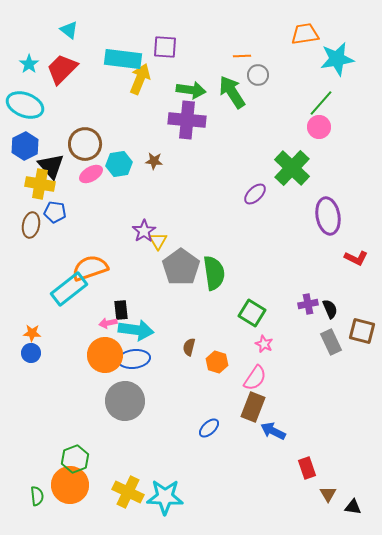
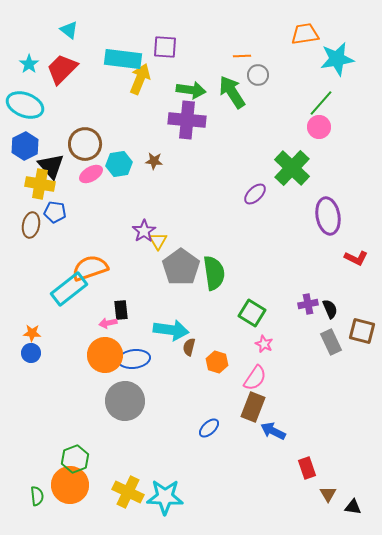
cyan arrow at (136, 330): moved 35 px right
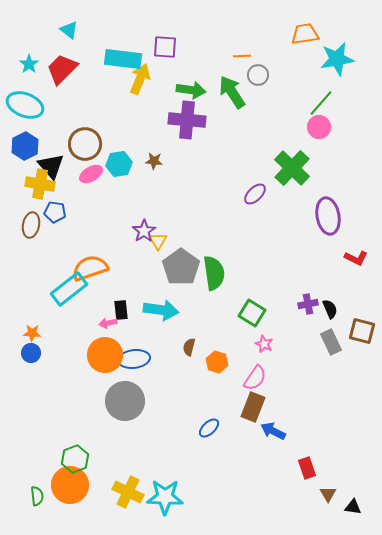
cyan arrow at (171, 330): moved 10 px left, 20 px up
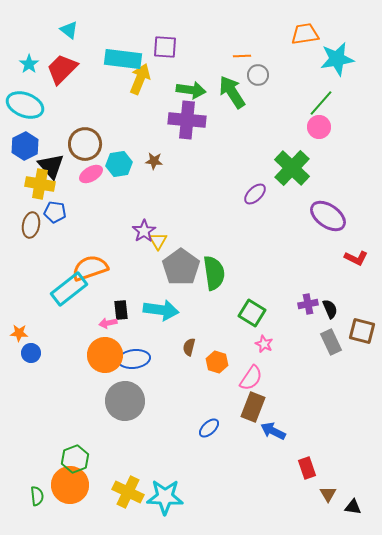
purple ellipse at (328, 216): rotated 45 degrees counterclockwise
orange star at (32, 333): moved 13 px left
pink semicircle at (255, 378): moved 4 px left
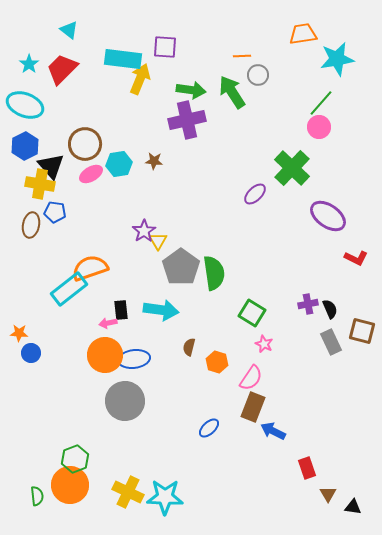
orange trapezoid at (305, 34): moved 2 px left
purple cross at (187, 120): rotated 18 degrees counterclockwise
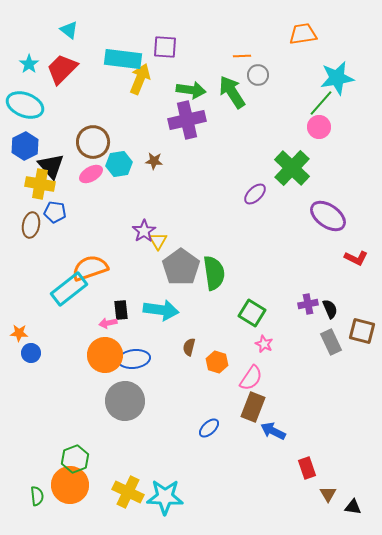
cyan star at (337, 59): moved 19 px down
brown circle at (85, 144): moved 8 px right, 2 px up
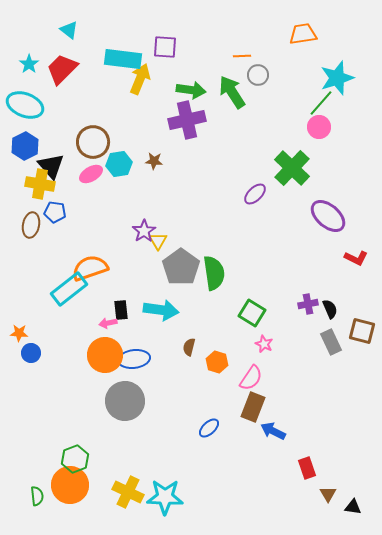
cyan star at (337, 78): rotated 8 degrees counterclockwise
purple ellipse at (328, 216): rotated 6 degrees clockwise
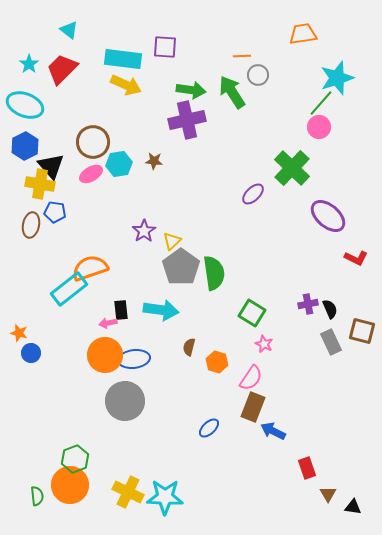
yellow arrow at (140, 79): moved 14 px left, 6 px down; rotated 92 degrees clockwise
purple ellipse at (255, 194): moved 2 px left
yellow triangle at (158, 241): moved 14 px right; rotated 18 degrees clockwise
orange star at (19, 333): rotated 12 degrees clockwise
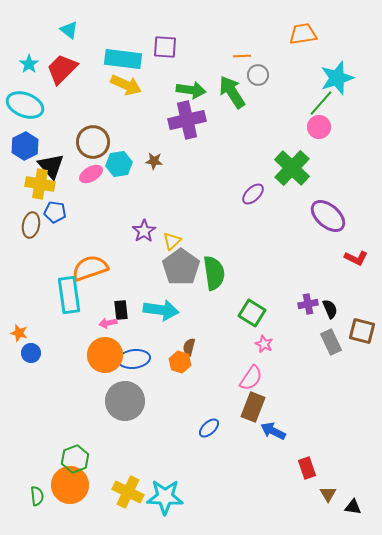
cyan rectangle at (69, 289): moved 6 px down; rotated 60 degrees counterclockwise
orange hexagon at (217, 362): moved 37 px left
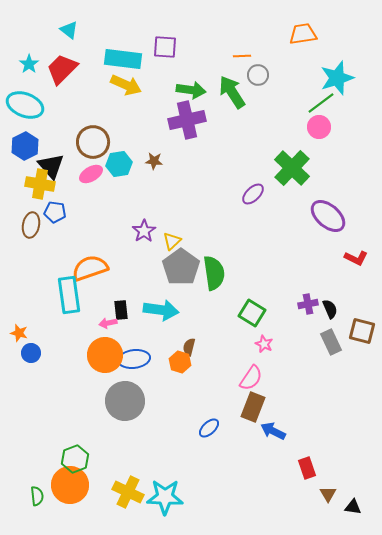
green line at (321, 103): rotated 12 degrees clockwise
